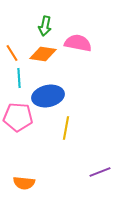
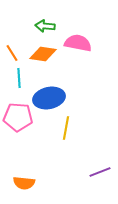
green arrow: rotated 84 degrees clockwise
blue ellipse: moved 1 px right, 2 px down
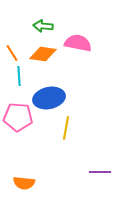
green arrow: moved 2 px left
cyan line: moved 2 px up
purple line: rotated 20 degrees clockwise
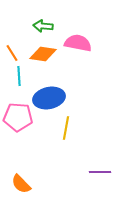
orange semicircle: moved 3 px left, 1 px down; rotated 40 degrees clockwise
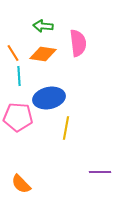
pink semicircle: rotated 72 degrees clockwise
orange line: moved 1 px right
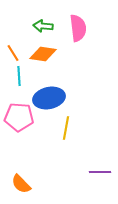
pink semicircle: moved 15 px up
pink pentagon: moved 1 px right
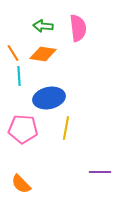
pink pentagon: moved 4 px right, 12 px down
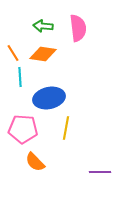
cyan line: moved 1 px right, 1 px down
orange semicircle: moved 14 px right, 22 px up
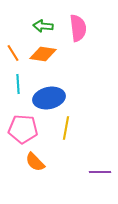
cyan line: moved 2 px left, 7 px down
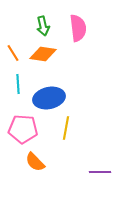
green arrow: rotated 108 degrees counterclockwise
